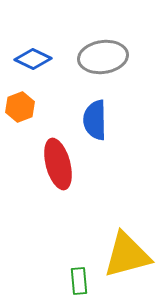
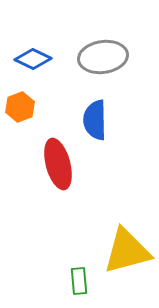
yellow triangle: moved 4 px up
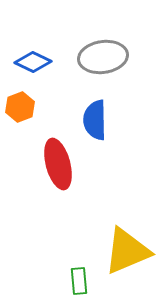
blue diamond: moved 3 px down
yellow triangle: rotated 8 degrees counterclockwise
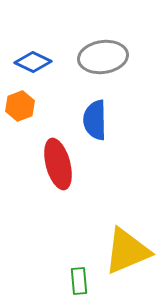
orange hexagon: moved 1 px up
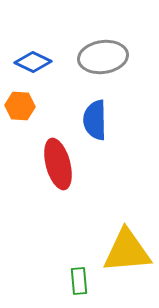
orange hexagon: rotated 24 degrees clockwise
yellow triangle: rotated 18 degrees clockwise
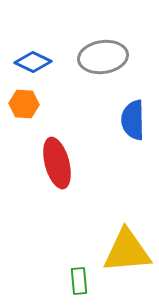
orange hexagon: moved 4 px right, 2 px up
blue semicircle: moved 38 px right
red ellipse: moved 1 px left, 1 px up
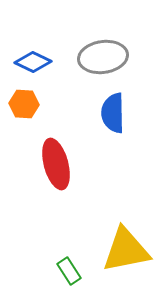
blue semicircle: moved 20 px left, 7 px up
red ellipse: moved 1 px left, 1 px down
yellow triangle: moved 1 px left, 1 px up; rotated 6 degrees counterclockwise
green rectangle: moved 10 px left, 10 px up; rotated 28 degrees counterclockwise
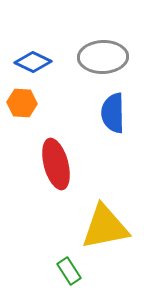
gray ellipse: rotated 6 degrees clockwise
orange hexagon: moved 2 px left, 1 px up
yellow triangle: moved 21 px left, 23 px up
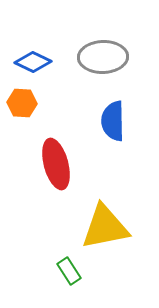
blue semicircle: moved 8 px down
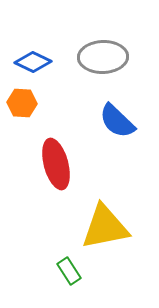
blue semicircle: moved 4 px right; rotated 45 degrees counterclockwise
